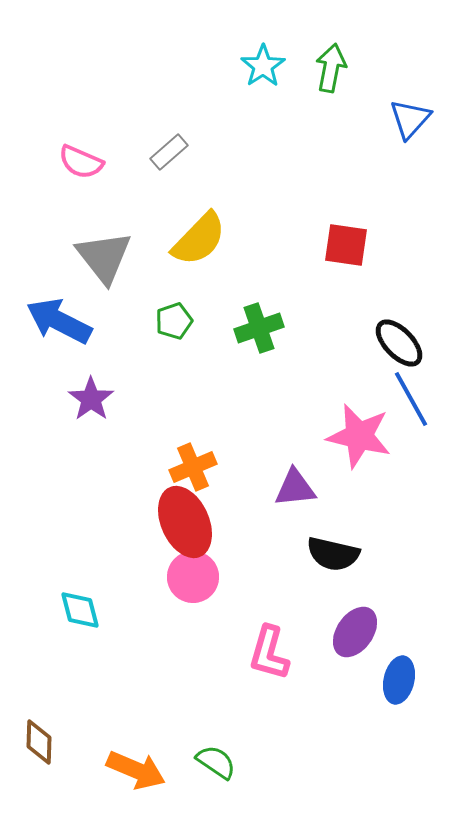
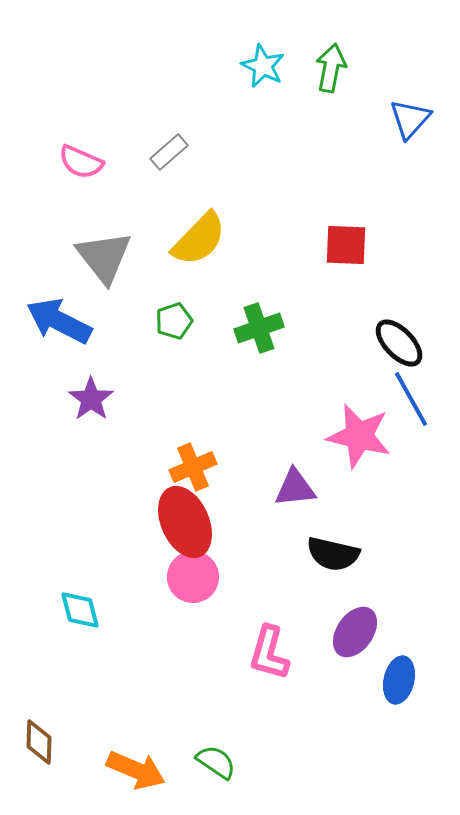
cyan star: rotated 12 degrees counterclockwise
red square: rotated 6 degrees counterclockwise
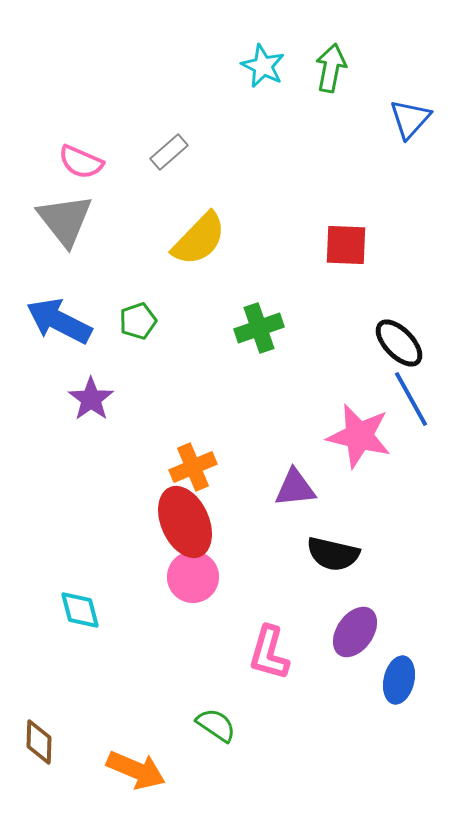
gray triangle: moved 39 px left, 37 px up
green pentagon: moved 36 px left
green semicircle: moved 37 px up
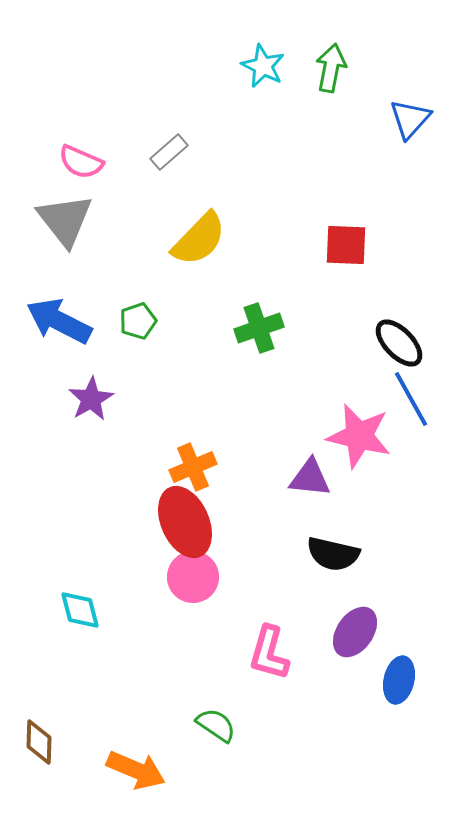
purple star: rotated 6 degrees clockwise
purple triangle: moved 15 px right, 10 px up; rotated 12 degrees clockwise
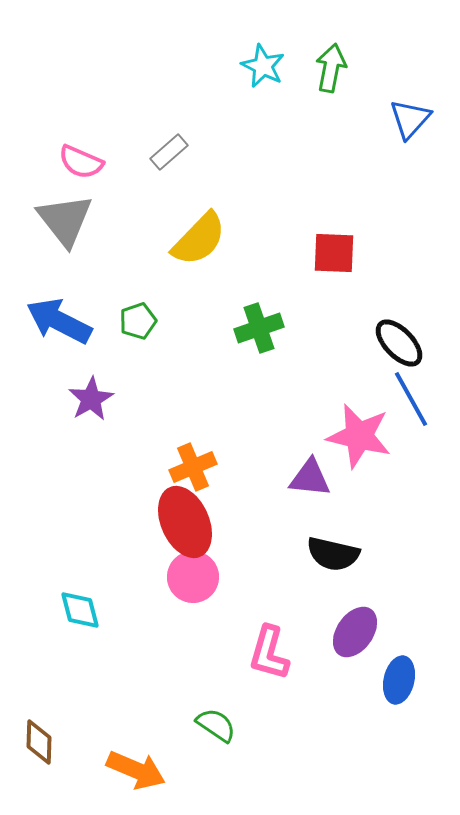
red square: moved 12 px left, 8 px down
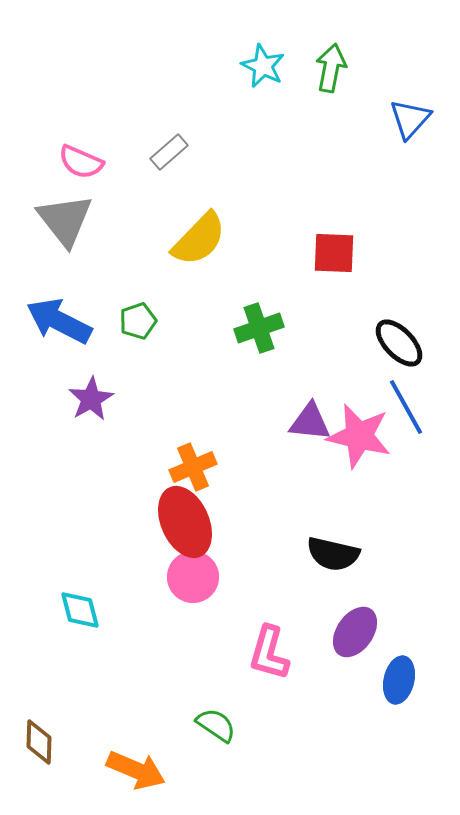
blue line: moved 5 px left, 8 px down
purple triangle: moved 56 px up
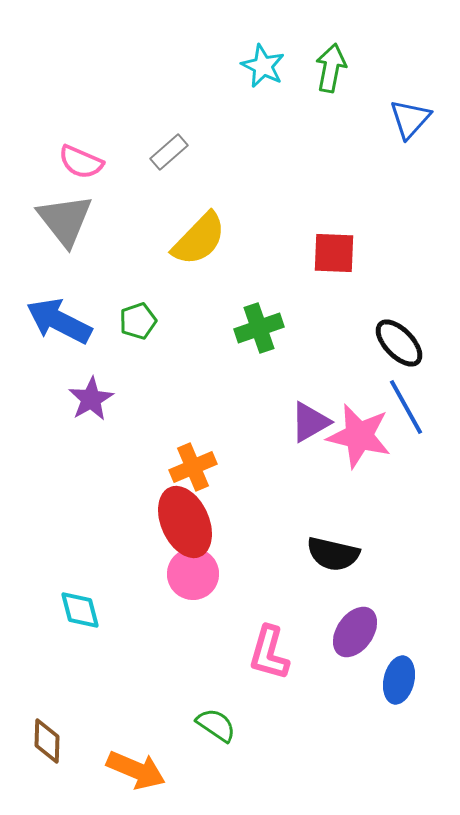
purple triangle: rotated 36 degrees counterclockwise
pink circle: moved 3 px up
brown diamond: moved 8 px right, 1 px up
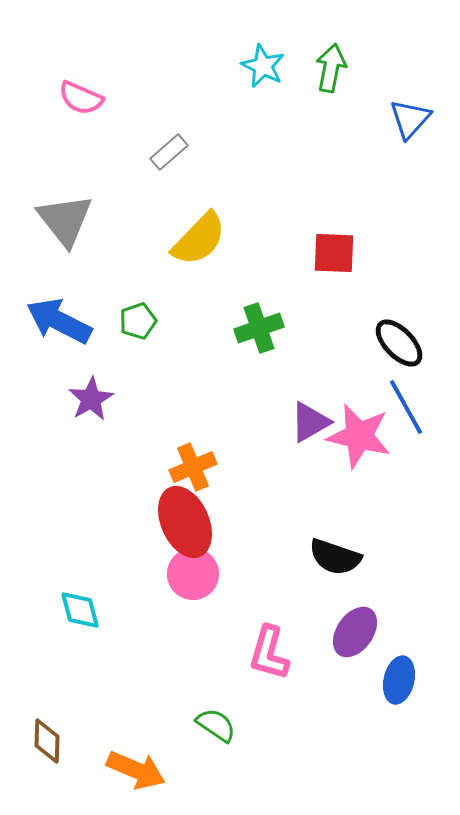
pink semicircle: moved 64 px up
black semicircle: moved 2 px right, 3 px down; rotated 6 degrees clockwise
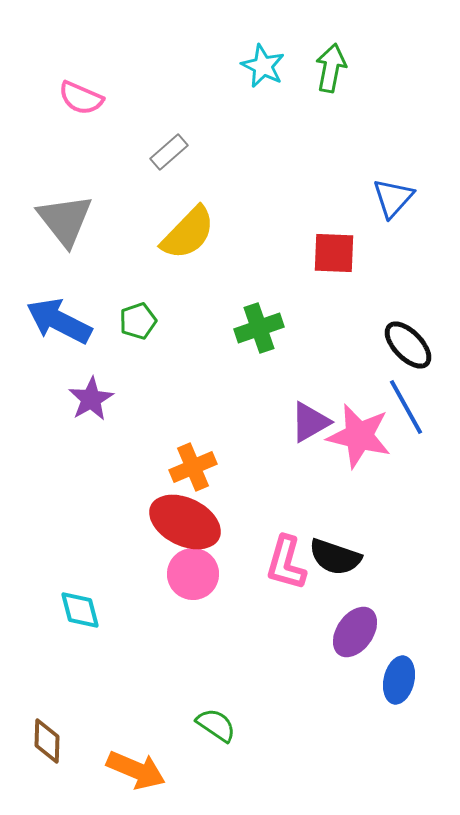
blue triangle: moved 17 px left, 79 px down
yellow semicircle: moved 11 px left, 6 px up
black ellipse: moved 9 px right, 2 px down
red ellipse: rotated 40 degrees counterclockwise
pink L-shape: moved 17 px right, 90 px up
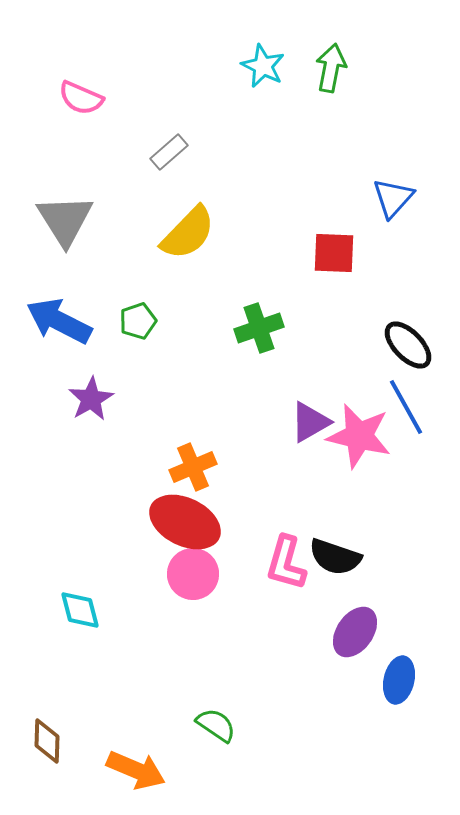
gray triangle: rotated 6 degrees clockwise
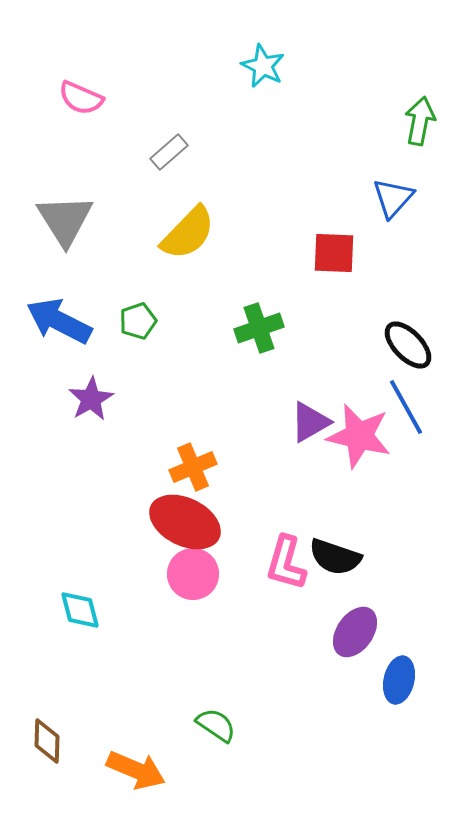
green arrow: moved 89 px right, 53 px down
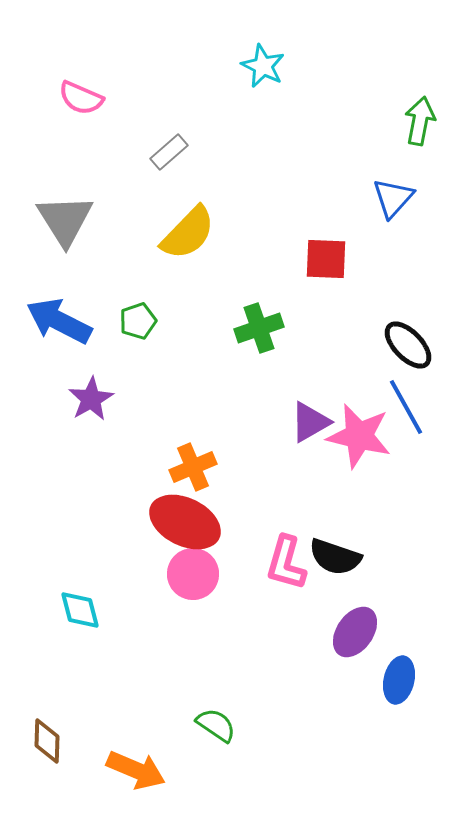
red square: moved 8 px left, 6 px down
